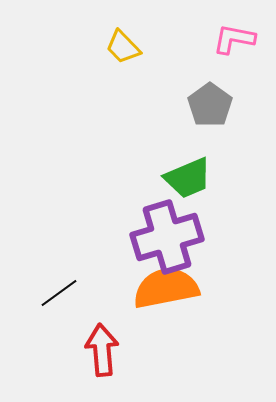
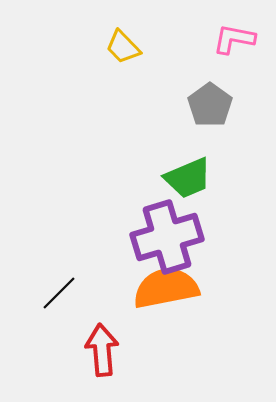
black line: rotated 9 degrees counterclockwise
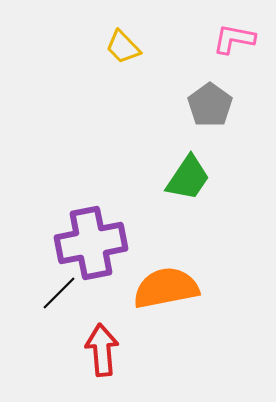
green trapezoid: rotated 33 degrees counterclockwise
purple cross: moved 76 px left, 6 px down; rotated 6 degrees clockwise
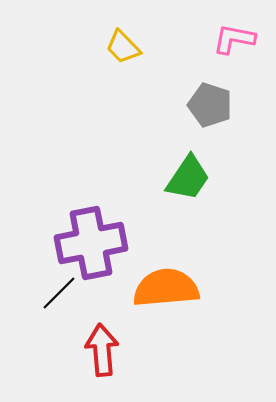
gray pentagon: rotated 18 degrees counterclockwise
orange semicircle: rotated 6 degrees clockwise
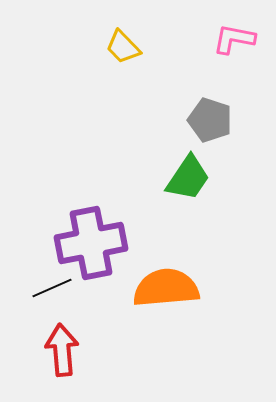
gray pentagon: moved 15 px down
black line: moved 7 px left, 5 px up; rotated 21 degrees clockwise
red arrow: moved 40 px left
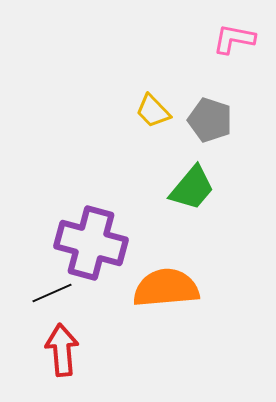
yellow trapezoid: moved 30 px right, 64 px down
green trapezoid: moved 4 px right, 10 px down; rotated 6 degrees clockwise
purple cross: rotated 26 degrees clockwise
black line: moved 5 px down
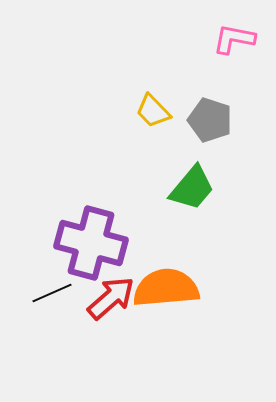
red arrow: moved 49 px right, 52 px up; rotated 54 degrees clockwise
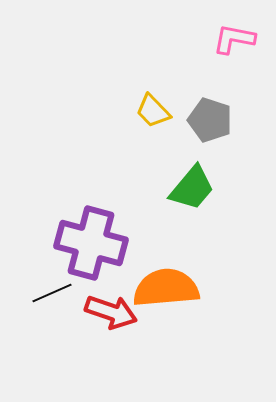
red arrow: moved 14 px down; rotated 60 degrees clockwise
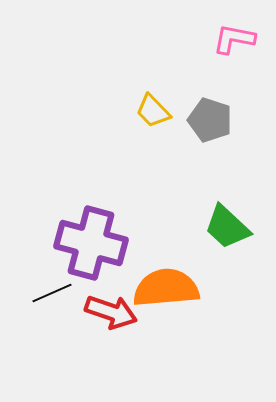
green trapezoid: moved 35 px right, 39 px down; rotated 93 degrees clockwise
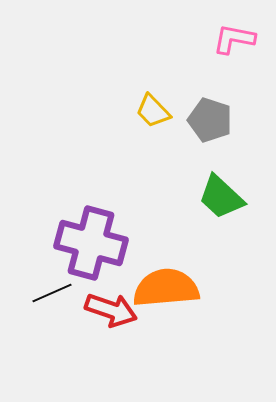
green trapezoid: moved 6 px left, 30 px up
red arrow: moved 2 px up
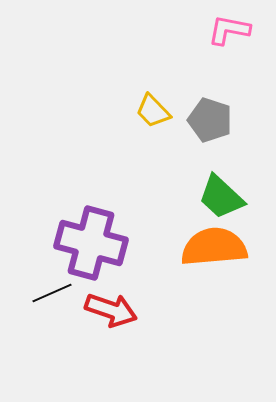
pink L-shape: moved 5 px left, 9 px up
orange semicircle: moved 48 px right, 41 px up
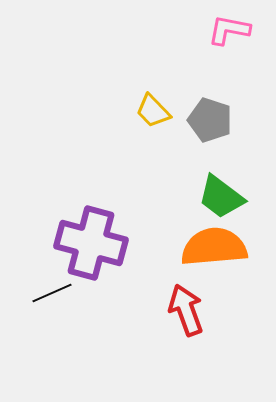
green trapezoid: rotated 6 degrees counterclockwise
red arrow: moved 75 px right; rotated 129 degrees counterclockwise
